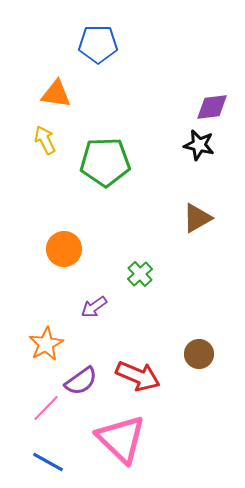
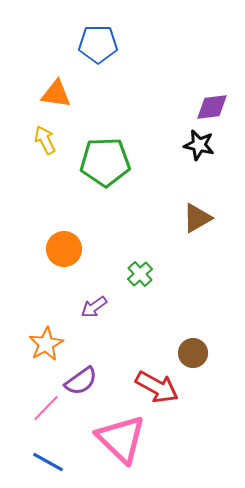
brown circle: moved 6 px left, 1 px up
red arrow: moved 19 px right, 11 px down; rotated 6 degrees clockwise
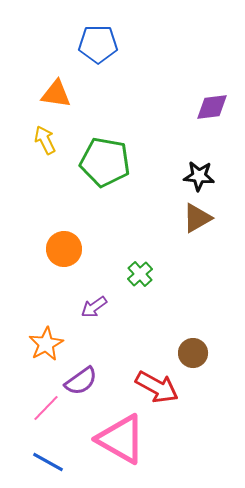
black star: moved 31 px down; rotated 8 degrees counterclockwise
green pentagon: rotated 12 degrees clockwise
pink triangle: rotated 14 degrees counterclockwise
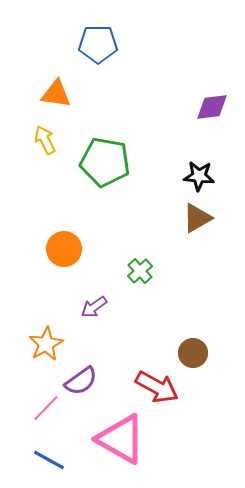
green cross: moved 3 px up
blue line: moved 1 px right, 2 px up
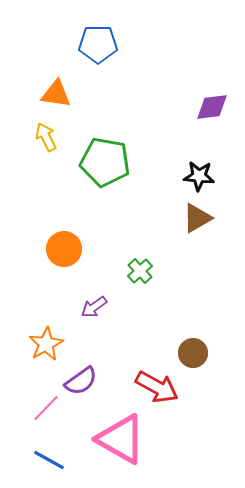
yellow arrow: moved 1 px right, 3 px up
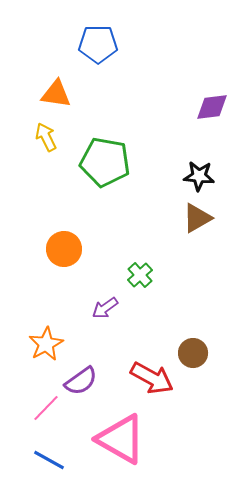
green cross: moved 4 px down
purple arrow: moved 11 px right, 1 px down
red arrow: moved 5 px left, 9 px up
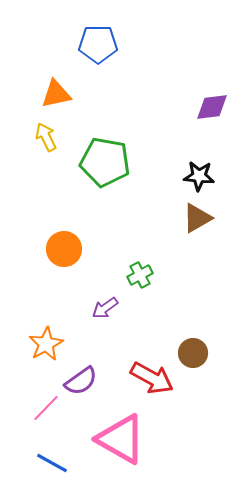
orange triangle: rotated 20 degrees counterclockwise
green cross: rotated 15 degrees clockwise
blue line: moved 3 px right, 3 px down
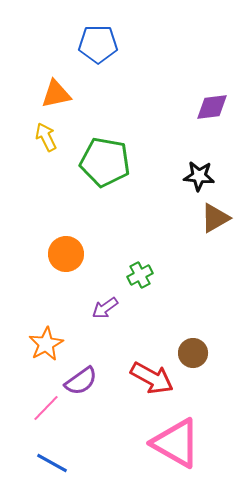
brown triangle: moved 18 px right
orange circle: moved 2 px right, 5 px down
pink triangle: moved 55 px right, 4 px down
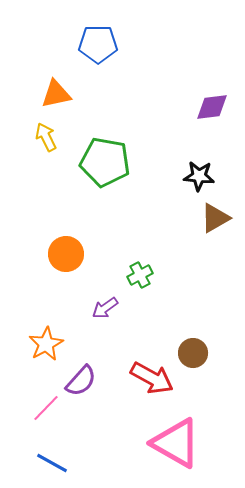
purple semicircle: rotated 12 degrees counterclockwise
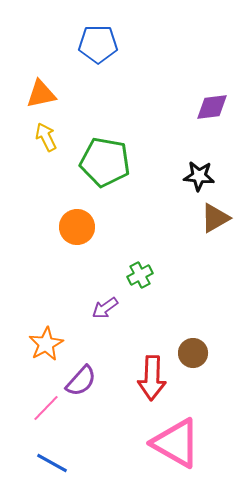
orange triangle: moved 15 px left
orange circle: moved 11 px right, 27 px up
red arrow: rotated 63 degrees clockwise
